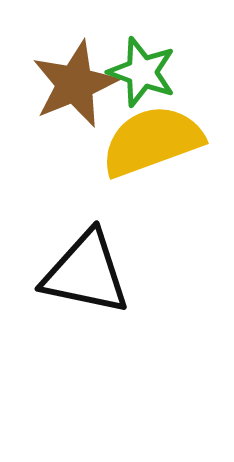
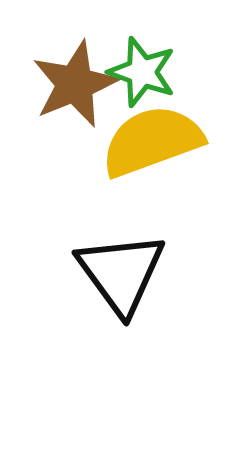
black triangle: moved 35 px right; rotated 42 degrees clockwise
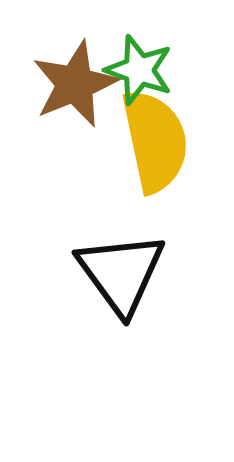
green star: moved 3 px left, 2 px up
yellow semicircle: moved 3 px right; rotated 98 degrees clockwise
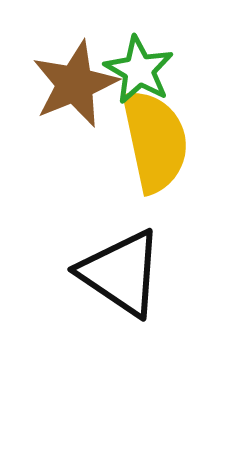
green star: rotated 10 degrees clockwise
black triangle: rotated 20 degrees counterclockwise
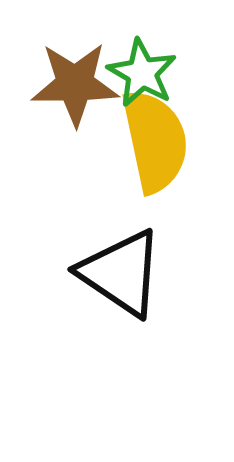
green star: moved 3 px right, 3 px down
brown star: rotated 22 degrees clockwise
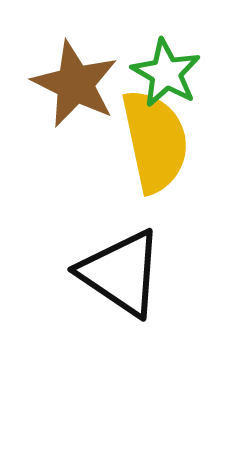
green star: moved 24 px right
brown star: rotated 26 degrees clockwise
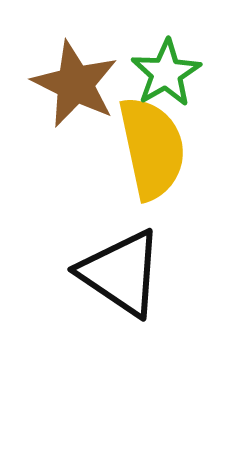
green star: rotated 12 degrees clockwise
yellow semicircle: moved 3 px left, 7 px down
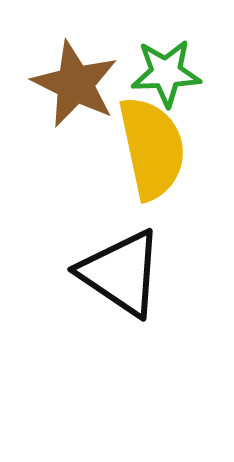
green star: rotated 28 degrees clockwise
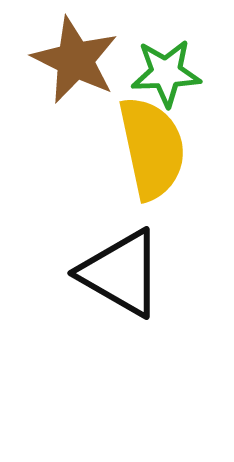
brown star: moved 24 px up
black triangle: rotated 4 degrees counterclockwise
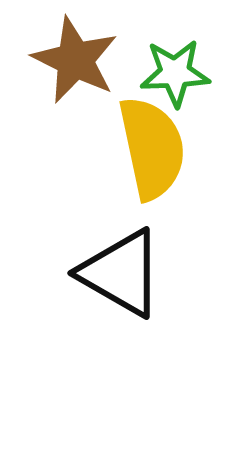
green star: moved 9 px right
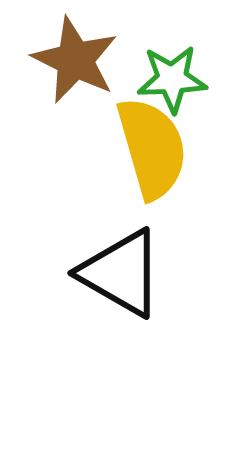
green star: moved 3 px left, 6 px down
yellow semicircle: rotated 4 degrees counterclockwise
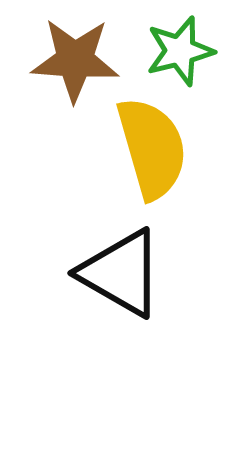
brown star: rotated 22 degrees counterclockwise
green star: moved 8 px right, 28 px up; rotated 12 degrees counterclockwise
